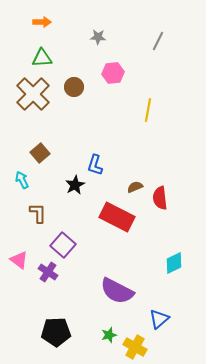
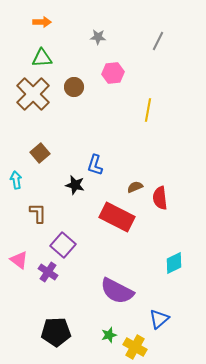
cyan arrow: moved 6 px left; rotated 18 degrees clockwise
black star: rotated 30 degrees counterclockwise
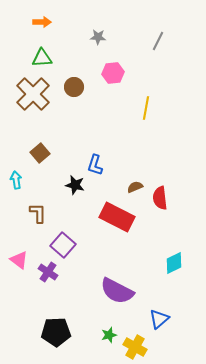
yellow line: moved 2 px left, 2 px up
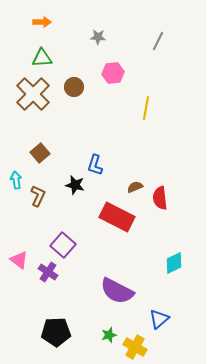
brown L-shape: moved 17 px up; rotated 25 degrees clockwise
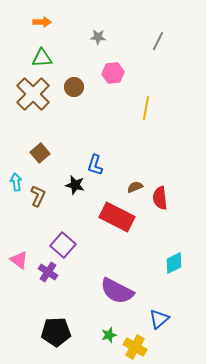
cyan arrow: moved 2 px down
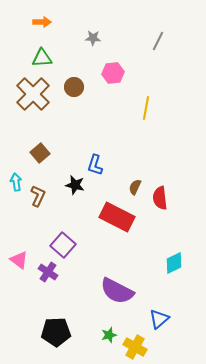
gray star: moved 5 px left, 1 px down
brown semicircle: rotated 42 degrees counterclockwise
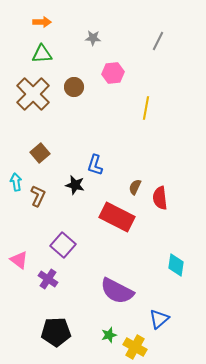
green triangle: moved 4 px up
cyan diamond: moved 2 px right, 2 px down; rotated 55 degrees counterclockwise
purple cross: moved 7 px down
